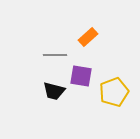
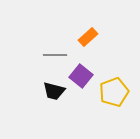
purple square: rotated 30 degrees clockwise
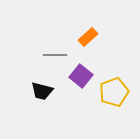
black trapezoid: moved 12 px left
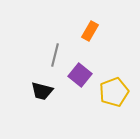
orange rectangle: moved 2 px right, 6 px up; rotated 18 degrees counterclockwise
gray line: rotated 75 degrees counterclockwise
purple square: moved 1 px left, 1 px up
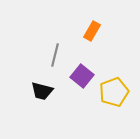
orange rectangle: moved 2 px right
purple square: moved 2 px right, 1 px down
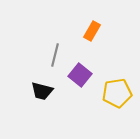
purple square: moved 2 px left, 1 px up
yellow pentagon: moved 3 px right, 1 px down; rotated 12 degrees clockwise
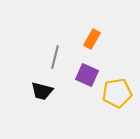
orange rectangle: moved 8 px down
gray line: moved 2 px down
purple square: moved 7 px right; rotated 15 degrees counterclockwise
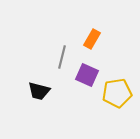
gray line: moved 7 px right
black trapezoid: moved 3 px left
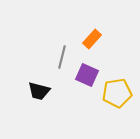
orange rectangle: rotated 12 degrees clockwise
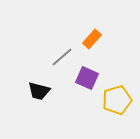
gray line: rotated 35 degrees clockwise
purple square: moved 3 px down
yellow pentagon: moved 7 px down; rotated 8 degrees counterclockwise
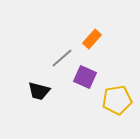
gray line: moved 1 px down
purple square: moved 2 px left, 1 px up
yellow pentagon: rotated 8 degrees clockwise
